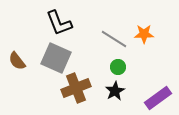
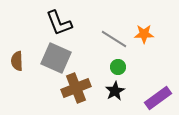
brown semicircle: rotated 36 degrees clockwise
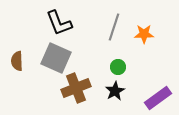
gray line: moved 12 px up; rotated 76 degrees clockwise
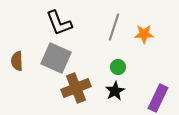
purple rectangle: rotated 28 degrees counterclockwise
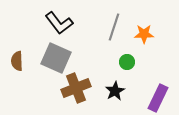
black L-shape: rotated 16 degrees counterclockwise
green circle: moved 9 px right, 5 px up
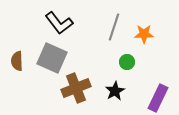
gray square: moved 4 px left
